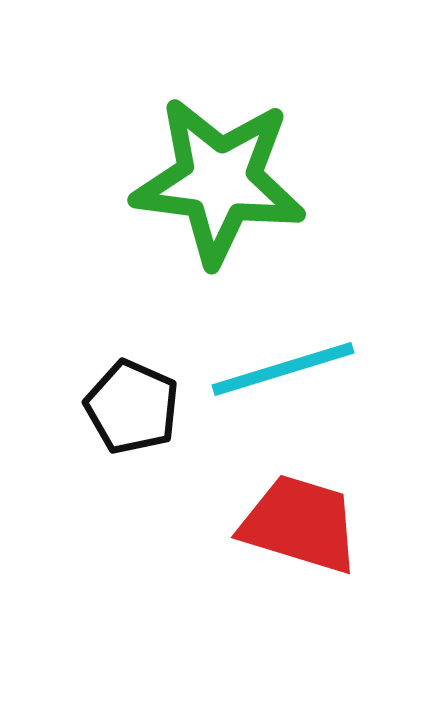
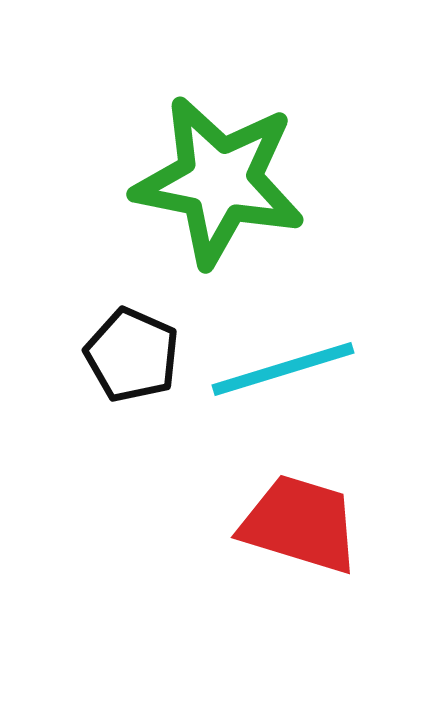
green star: rotated 4 degrees clockwise
black pentagon: moved 52 px up
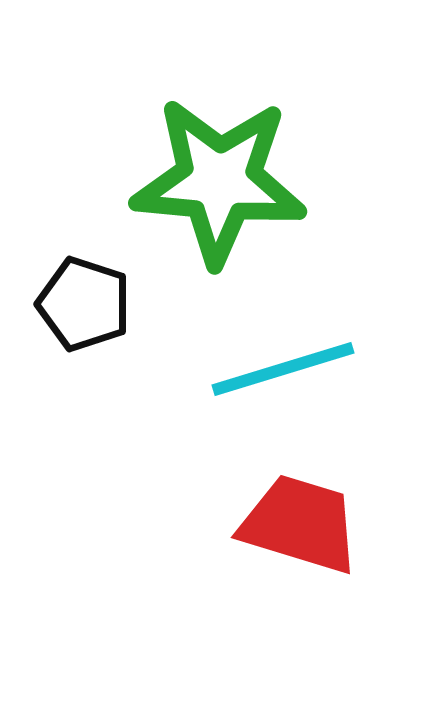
green star: rotated 6 degrees counterclockwise
black pentagon: moved 48 px left, 51 px up; rotated 6 degrees counterclockwise
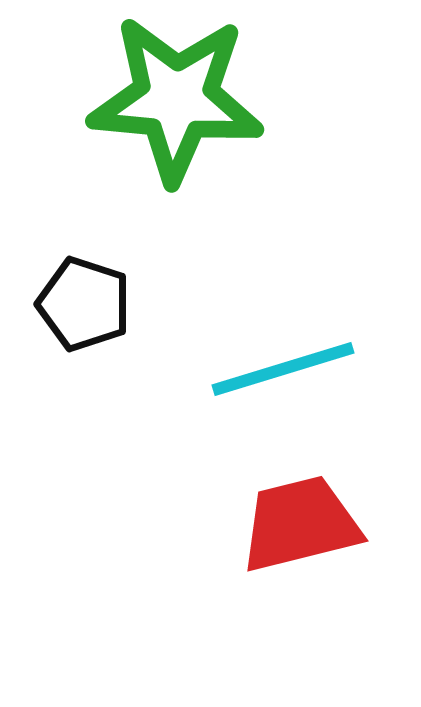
green star: moved 43 px left, 82 px up
red trapezoid: rotated 31 degrees counterclockwise
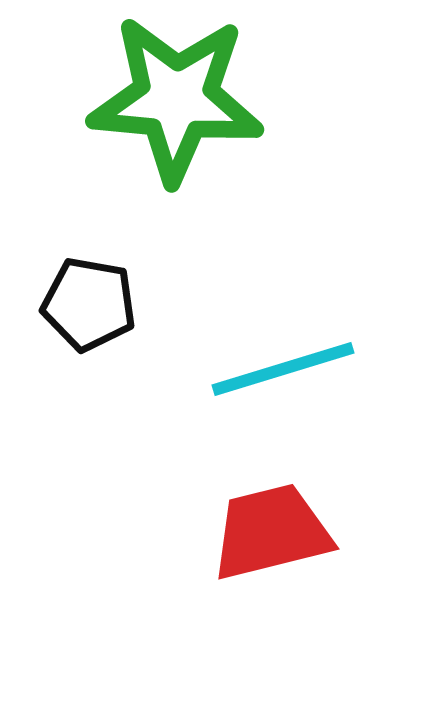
black pentagon: moved 5 px right; rotated 8 degrees counterclockwise
red trapezoid: moved 29 px left, 8 px down
